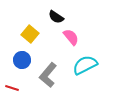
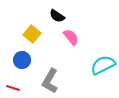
black semicircle: moved 1 px right, 1 px up
yellow square: moved 2 px right
cyan semicircle: moved 18 px right
gray L-shape: moved 2 px right, 6 px down; rotated 10 degrees counterclockwise
red line: moved 1 px right
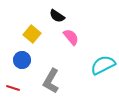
gray L-shape: moved 1 px right
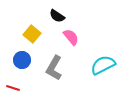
gray L-shape: moved 3 px right, 13 px up
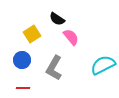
black semicircle: moved 3 px down
yellow square: rotated 18 degrees clockwise
red line: moved 10 px right; rotated 16 degrees counterclockwise
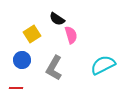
pink semicircle: moved 2 px up; rotated 24 degrees clockwise
red line: moved 7 px left
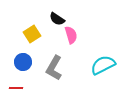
blue circle: moved 1 px right, 2 px down
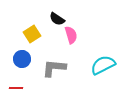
blue circle: moved 1 px left, 3 px up
gray L-shape: rotated 65 degrees clockwise
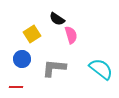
cyan semicircle: moved 2 px left, 4 px down; rotated 65 degrees clockwise
red line: moved 1 px up
